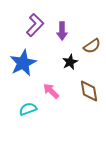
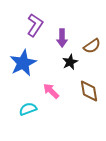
purple L-shape: rotated 10 degrees counterclockwise
purple arrow: moved 7 px down
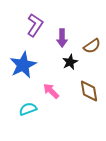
blue star: moved 2 px down
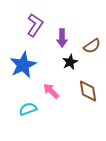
brown diamond: moved 1 px left
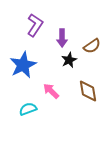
black star: moved 1 px left, 2 px up
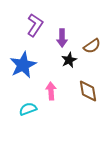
pink arrow: rotated 42 degrees clockwise
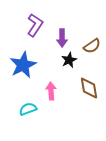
brown diamond: moved 1 px right, 3 px up
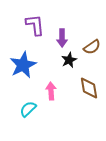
purple L-shape: rotated 40 degrees counterclockwise
brown semicircle: moved 1 px down
cyan semicircle: rotated 24 degrees counterclockwise
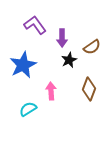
purple L-shape: rotated 30 degrees counterclockwise
brown diamond: moved 1 px down; rotated 30 degrees clockwise
cyan semicircle: rotated 12 degrees clockwise
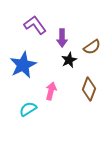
pink arrow: rotated 18 degrees clockwise
